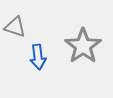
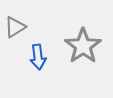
gray triangle: rotated 50 degrees counterclockwise
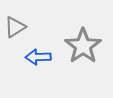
blue arrow: rotated 95 degrees clockwise
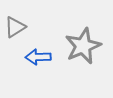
gray star: rotated 12 degrees clockwise
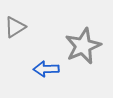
blue arrow: moved 8 px right, 12 px down
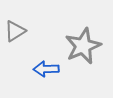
gray triangle: moved 4 px down
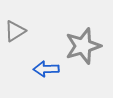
gray star: rotated 6 degrees clockwise
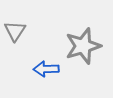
gray triangle: rotated 25 degrees counterclockwise
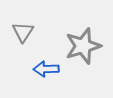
gray triangle: moved 8 px right, 1 px down
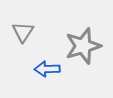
blue arrow: moved 1 px right
